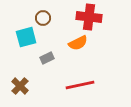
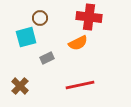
brown circle: moved 3 px left
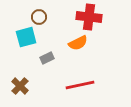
brown circle: moved 1 px left, 1 px up
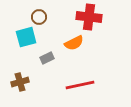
orange semicircle: moved 4 px left
brown cross: moved 4 px up; rotated 30 degrees clockwise
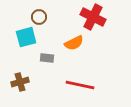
red cross: moved 4 px right; rotated 20 degrees clockwise
gray rectangle: rotated 32 degrees clockwise
red line: rotated 24 degrees clockwise
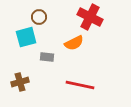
red cross: moved 3 px left
gray rectangle: moved 1 px up
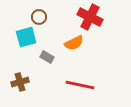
gray rectangle: rotated 24 degrees clockwise
